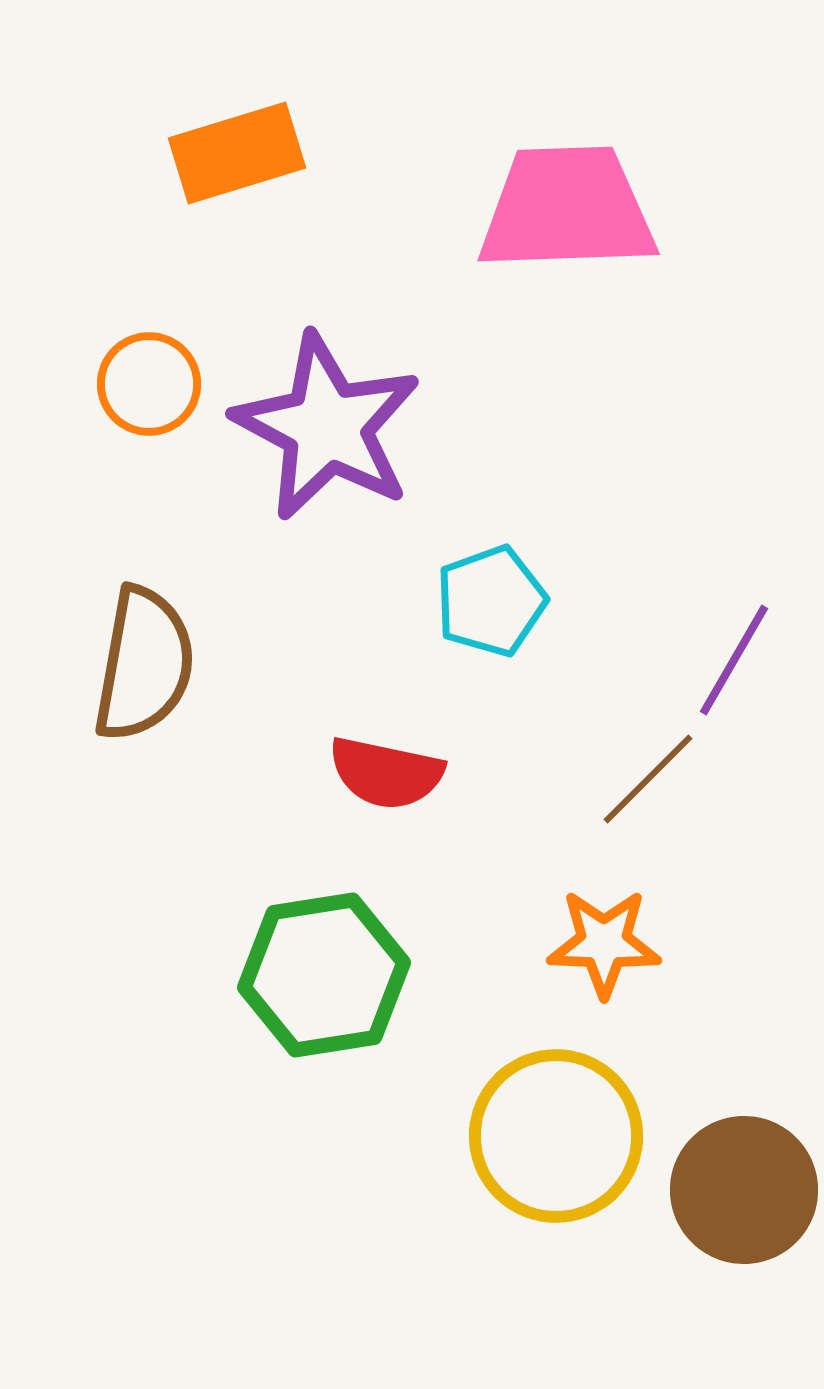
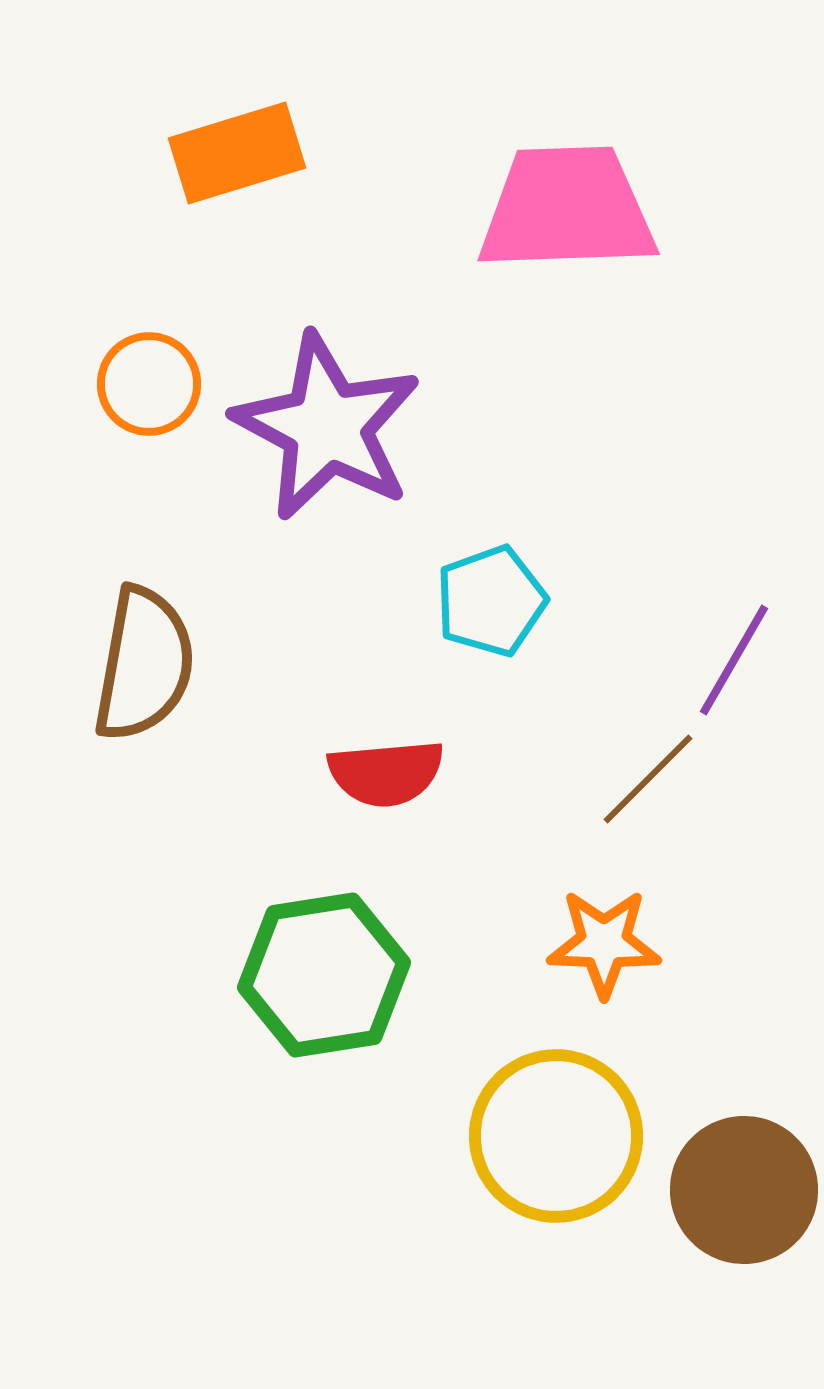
red semicircle: rotated 17 degrees counterclockwise
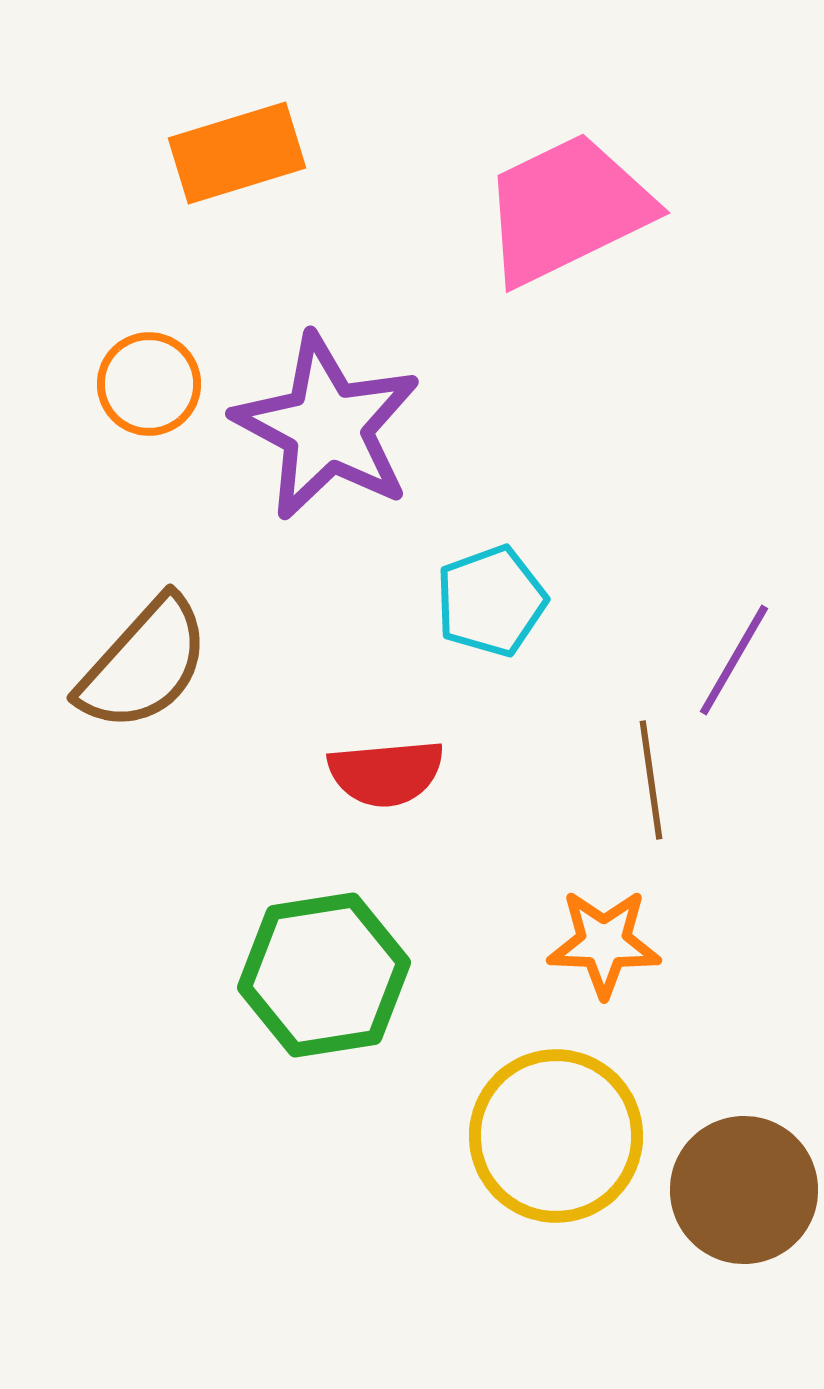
pink trapezoid: rotated 24 degrees counterclockwise
brown semicircle: rotated 32 degrees clockwise
brown line: moved 3 px right, 1 px down; rotated 53 degrees counterclockwise
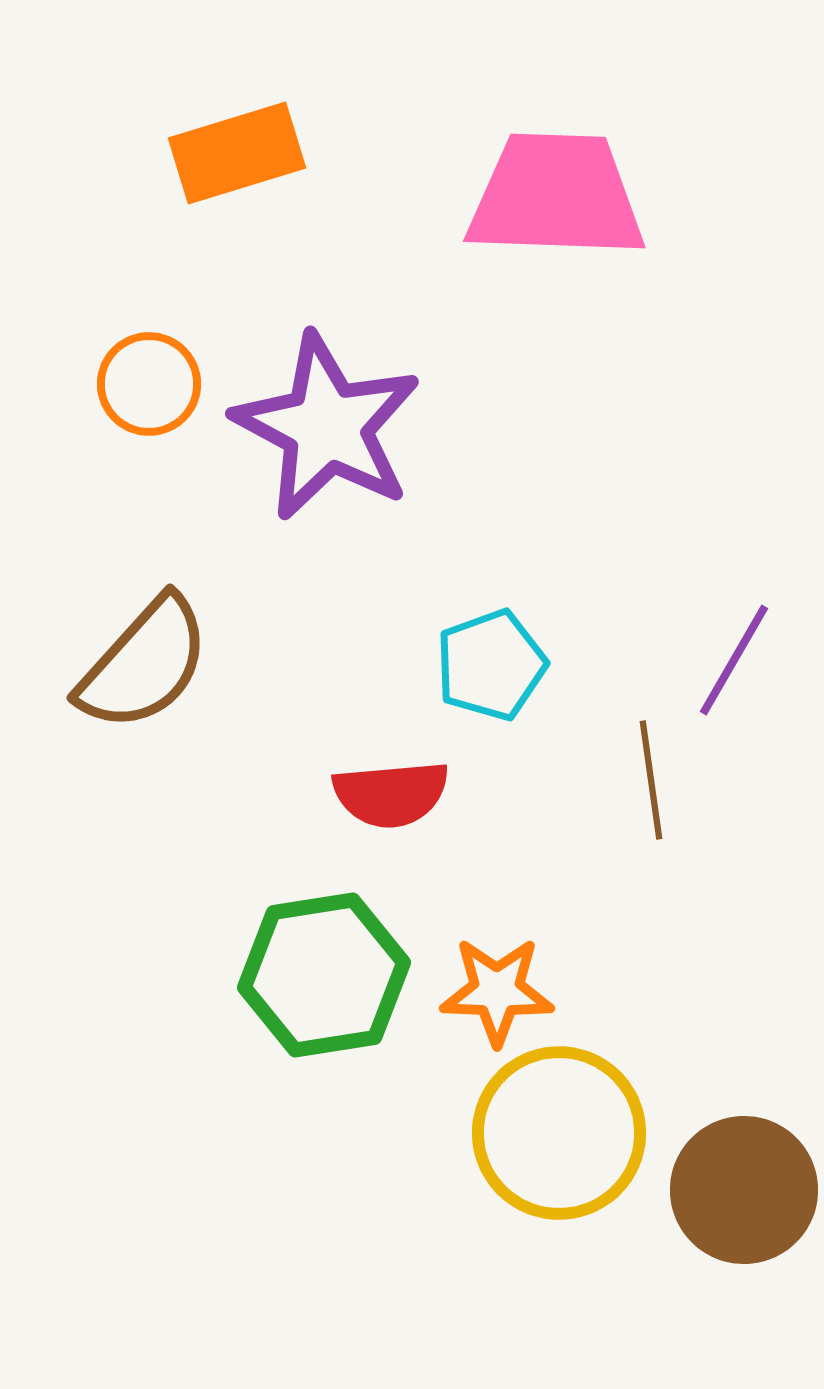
pink trapezoid: moved 11 px left, 13 px up; rotated 28 degrees clockwise
cyan pentagon: moved 64 px down
red semicircle: moved 5 px right, 21 px down
orange star: moved 107 px left, 48 px down
yellow circle: moved 3 px right, 3 px up
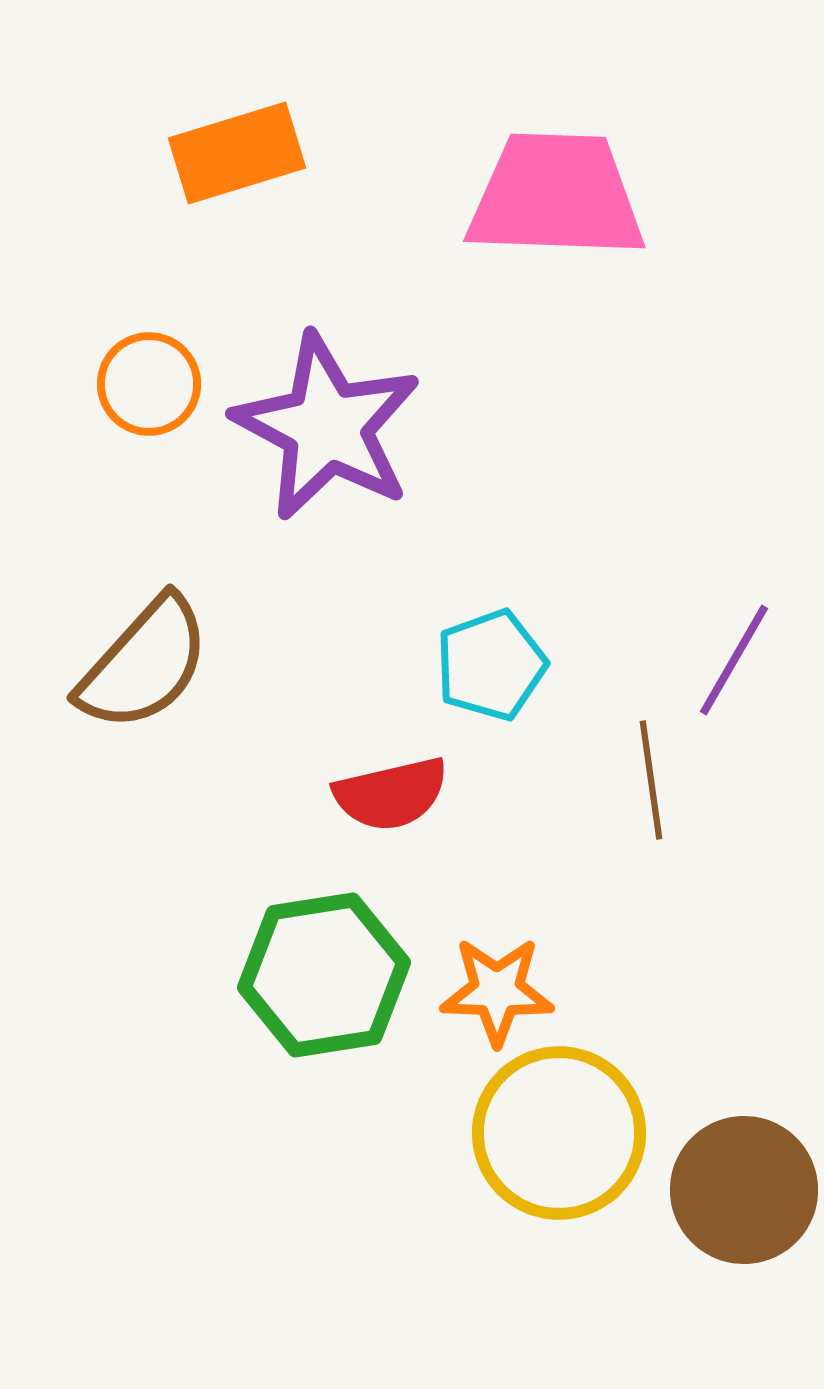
red semicircle: rotated 8 degrees counterclockwise
